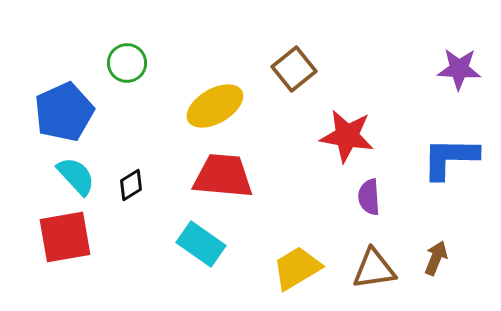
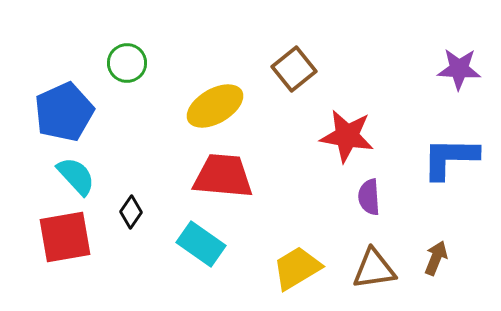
black diamond: moved 27 px down; rotated 24 degrees counterclockwise
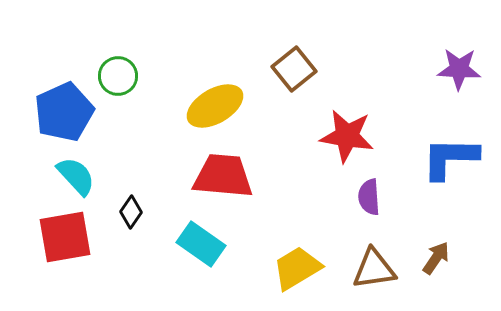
green circle: moved 9 px left, 13 px down
brown arrow: rotated 12 degrees clockwise
